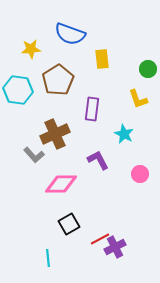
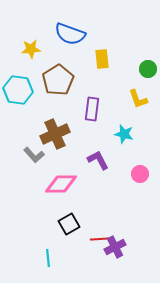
cyan star: rotated 12 degrees counterclockwise
red line: rotated 24 degrees clockwise
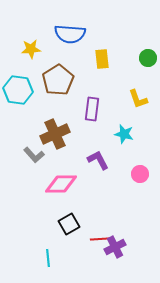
blue semicircle: rotated 16 degrees counterclockwise
green circle: moved 11 px up
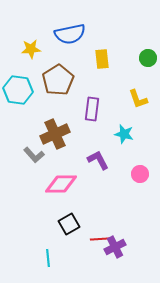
blue semicircle: rotated 16 degrees counterclockwise
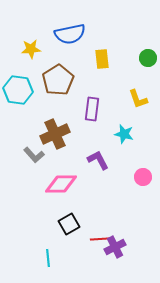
pink circle: moved 3 px right, 3 px down
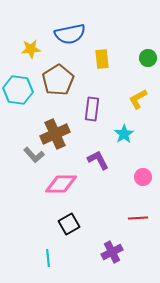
yellow L-shape: rotated 80 degrees clockwise
cyan star: rotated 24 degrees clockwise
red line: moved 38 px right, 21 px up
purple cross: moved 3 px left, 5 px down
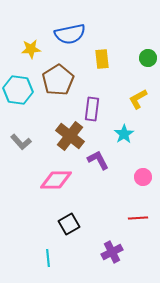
brown cross: moved 15 px right, 2 px down; rotated 28 degrees counterclockwise
gray L-shape: moved 13 px left, 13 px up
pink diamond: moved 5 px left, 4 px up
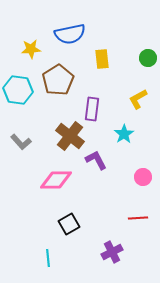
purple L-shape: moved 2 px left
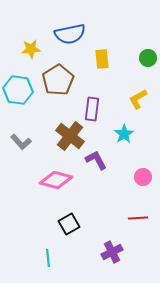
pink diamond: rotated 16 degrees clockwise
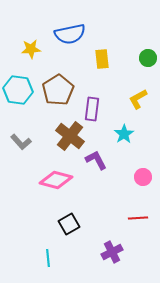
brown pentagon: moved 10 px down
